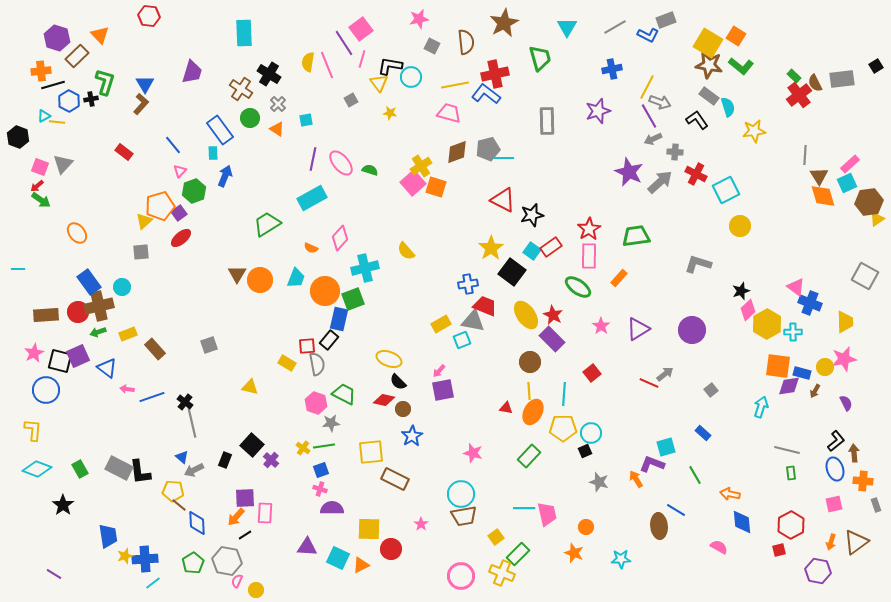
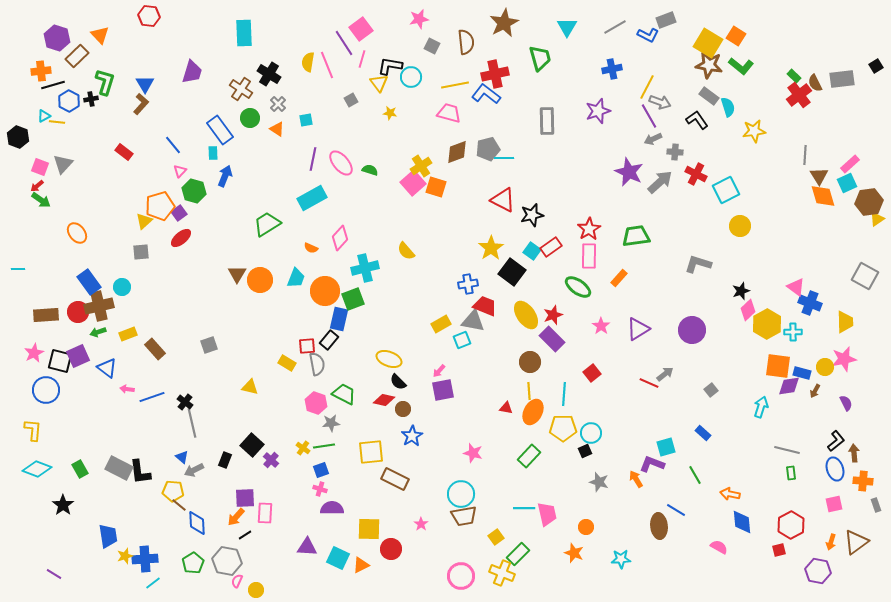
green hexagon at (194, 191): rotated 25 degrees counterclockwise
red star at (553, 315): rotated 24 degrees clockwise
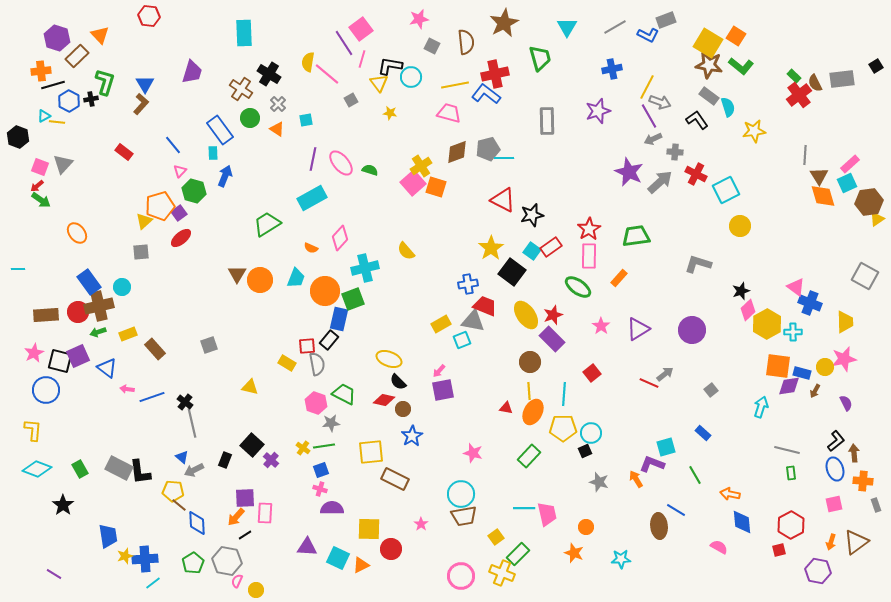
pink line at (327, 65): moved 9 px down; rotated 28 degrees counterclockwise
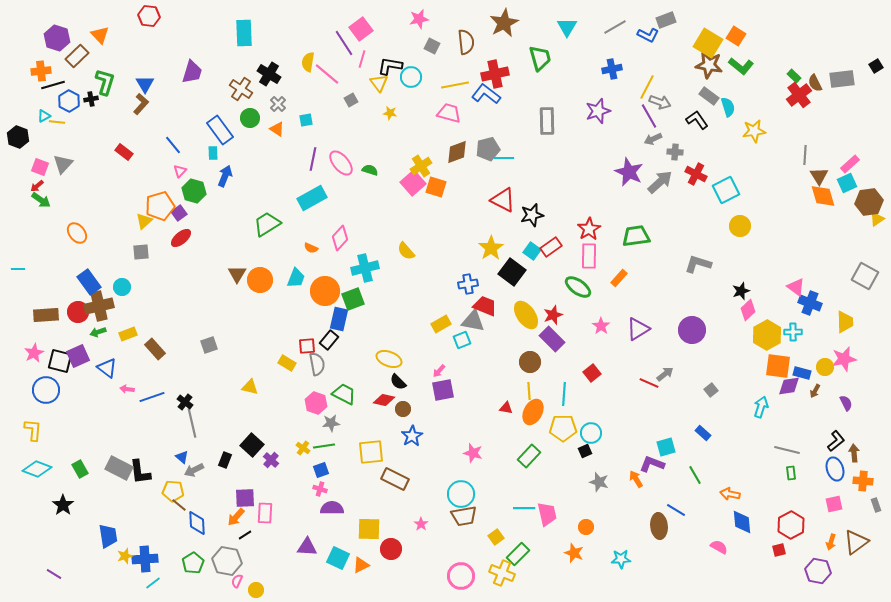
yellow hexagon at (767, 324): moved 11 px down
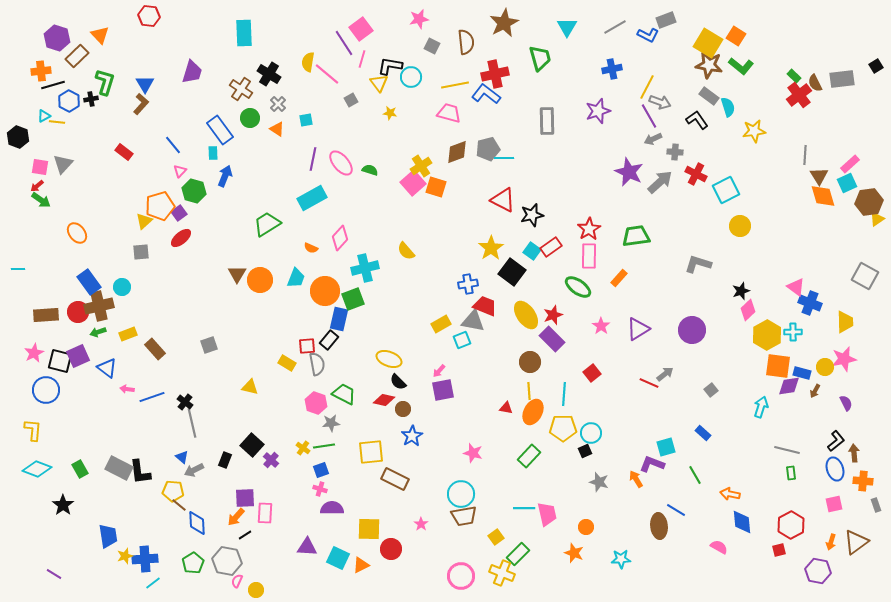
pink square at (40, 167): rotated 12 degrees counterclockwise
